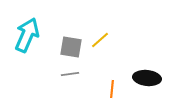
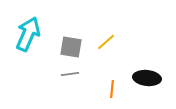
cyan arrow: moved 1 px right, 1 px up
yellow line: moved 6 px right, 2 px down
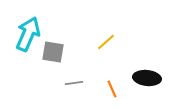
gray square: moved 18 px left, 5 px down
gray line: moved 4 px right, 9 px down
orange line: rotated 30 degrees counterclockwise
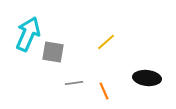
orange line: moved 8 px left, 2 px down
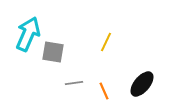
yellow line: rotated 24 degrees counterclockwise
black ellipse: moved 5 px left, 6 px down; rotated 56 degrees counterclockwise
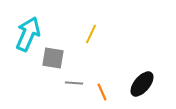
yellow line: moved 15 px left, 8 px up
gray square: moved 6 px down
gray line: rotated 12 degrees clockwise
orange line: moved 2 px left, 1 px down
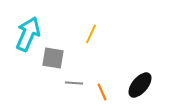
black ellipse: moved 2 px left, 1 px down
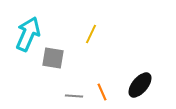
gray line: moved 13 px down
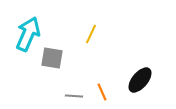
gray square: moved 1 px left
black ellipse: moved 5 px up
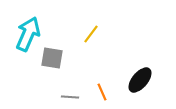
yellow line: rotated 12 degrees clockwise
gray line: moved 4 px left, 1 px down
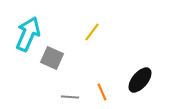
yellow line: moved 1 px right, 2 px up
gray square: rotated 15 degrees clockwise
